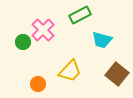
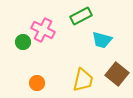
green rectangle: moved 1 px right, 1 px down
pink cross: rotated 20 degrees counterclockwise
yellow trapezoid: moved 13 px right, 9 px down; rotated 30 degrees counterclockwise
orange circle: moved 1 px left, 1 px up
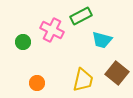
pink cross: moved 9 px right
brown square: moved 1 px up
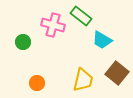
green rectangle: rotated 65 degrees clockwise
pink cross: moved 1 px right, 5 px up; rotated 10 degrees counterclockwise
cyan trapezoid: rotated 15 degrees clockwise
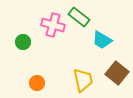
green rectangle: moved 2 px left, 1 px down
yellow trapezoid: rotated 25 degrees counterclockwise
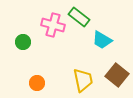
brown square: moved 2 px down
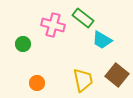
green rectangle: moved 4 px right, 1 px down
green circle: moved 2 px down
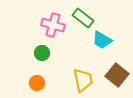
green circle: moved 19 px right, 9 px down
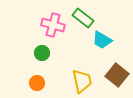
yellow trapezoid: moved 1 px left, 1 px down
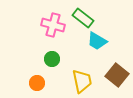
cyan trapezoid: moved 5 px left, 1 px down
green circle: moved 10 px right, 6 px down
